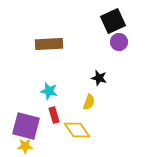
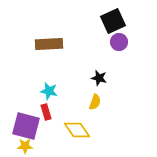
yellow semicircle: moved 6 px right
red rectangle: moved 8 px left, 3 px up
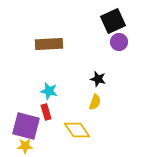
black star: moved 1 px left, 1 px down
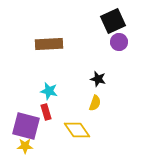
yellow semicircle: moved 1 px down
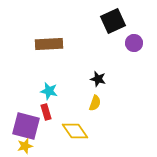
purple circle: moved 15 px right, 1 px down
yellow diamond: moved 2 px left, 1 px down
yellow star: rotated 14 degrees counterclockwise
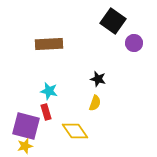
black square: rotated 30 degrees counterclockwise
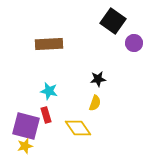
black star: rotated 21 degrees counterclockwise
red rectangle: moved 3 px down
yellow diamond: moved 3 px right, 3 px up
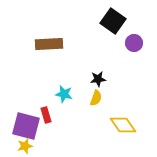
cyan star: moved 15 px right, 3 px down
yellow semicircle: moved 1 px right, 5 px up
yellow diamond: moved 45 px right, 3 px up
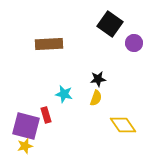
black square: moved 3 px left, 3 px down
